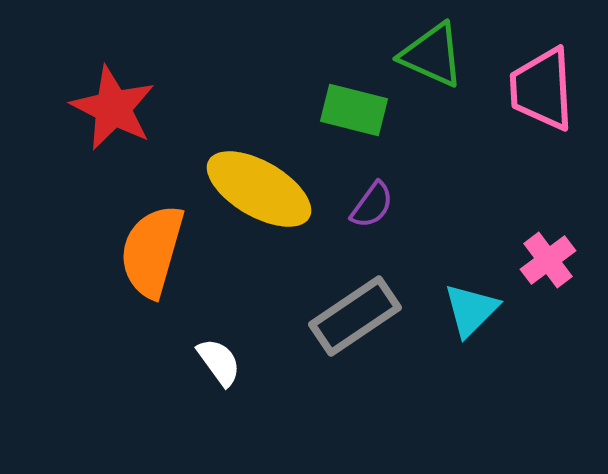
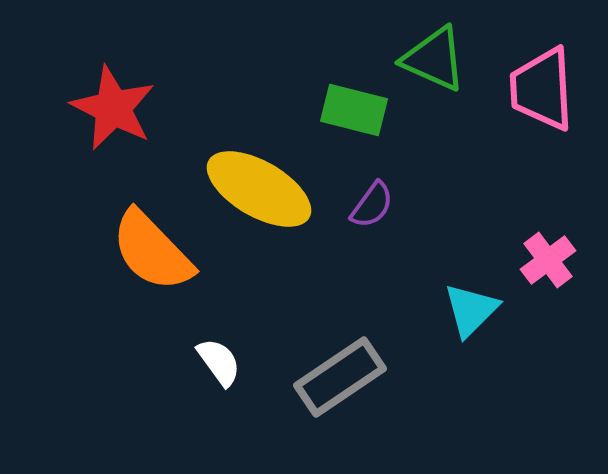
green triangle: moved 2 px right, 4 px down
orange semicircle: rotated 60 degrees counterclockwise
gray rectangle: moved 15 px left, 61 px down
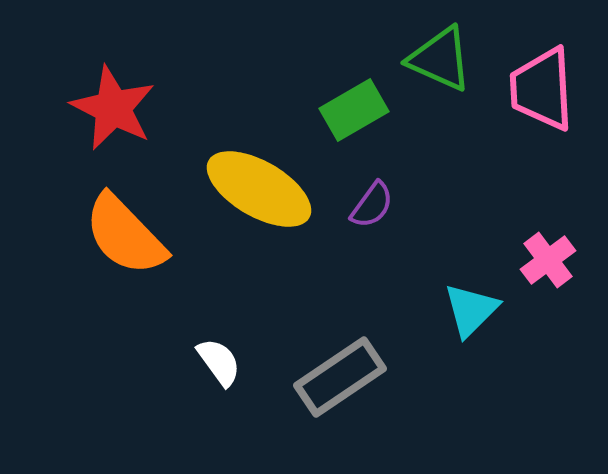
green triangle: moved 6 px right
green rectangle: rotated 44 degrees counterclockwise
orange semicircle: moved 27 px left, 16 px up
